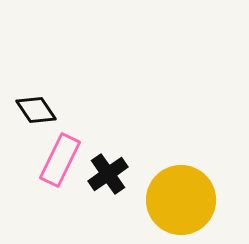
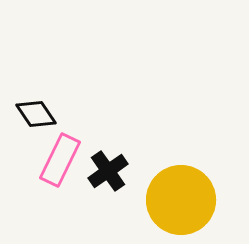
black diamond: moved 4 px down
black cross: moved 3 px up
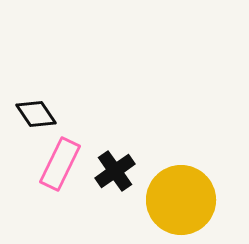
pink rectangle: moved 4 px down
black cross: moved 7 px right
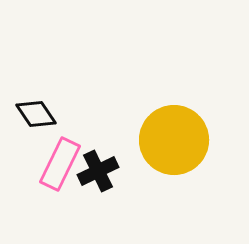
black cross: moved 17 px left; rotated 9 degrees clockwise
yellow circle: moved 7 px left, 60 px up
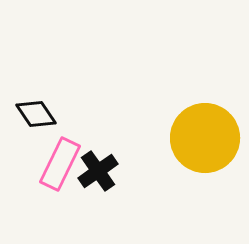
yellow circle: moved 31 px right, 2 px up
black cross: rotated 9 degrees counterclockwise
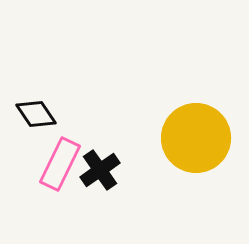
yellow circle: moved 9 px left
black cross: moved 2 px right, 1 px up
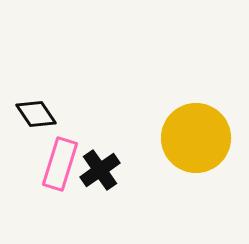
pink rectangle: rotated 9 degrees counterclockwise
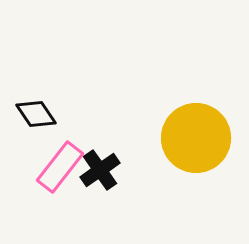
pink rectangle: moved 3 px down; rotated 21 degrees clockwise
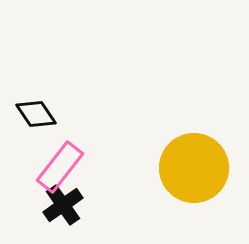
yellow circle: moved 2 px left, 30 px down
black cross: moved 37 px left, 35 px down
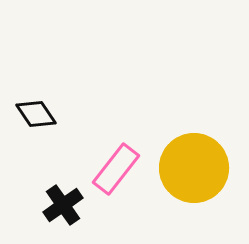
pink rectangle: moved 56 px right, 2 px down
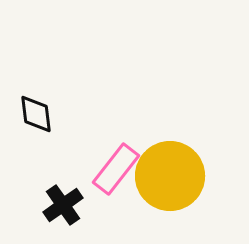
black diamond: rotated 27 degrees clockwise
yellow circle: moved 24 px left, 8 px down
